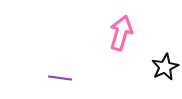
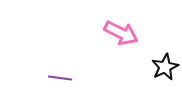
pink arrow: rotated 100 degrees clockwise
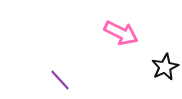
purple line: moved 2 px down; rotated 40 degrees clockwise
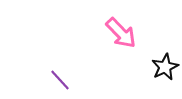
pink arrow: rotated 20 degrees clockwise
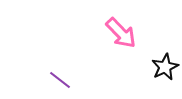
purple line: rotated 10 degrees counterclockwise
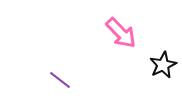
black star: moved 2 px left, 2 px up
